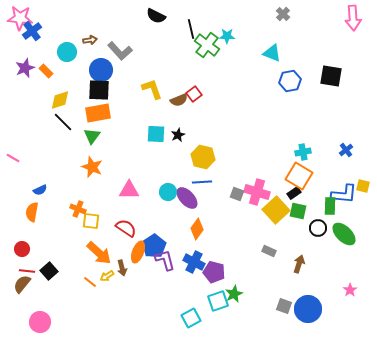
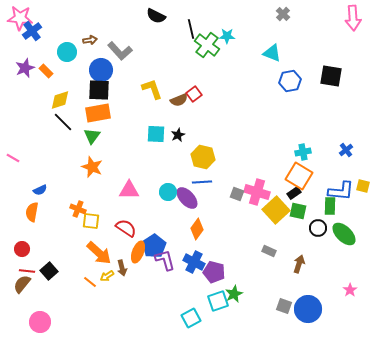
blue L-shape at (344, 194): moved 3 px left, 3 px up
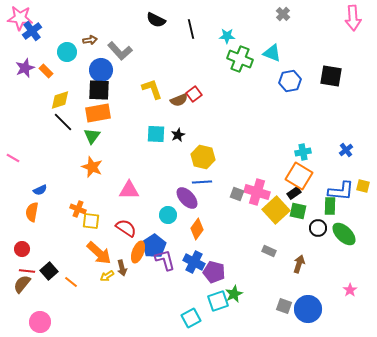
black semicircle at (156, 16): moved 4 px down
green cross at (207, 45): moved 33 px right, 14 px down; rotated 15 degrees counterclockwise
cyan circle at (168, 192): moved 23 px down
orange line at (90, 282): moved 19 px left
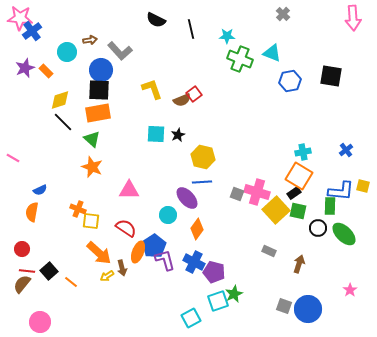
brown semicircle at (179, 100): moved 3 px right
green triangle at (92, 136): moved 3 px down; rotated 24 degrees counterclockwise
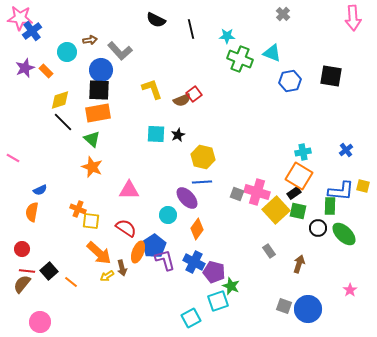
gray rectangle at (269, 251): rotated 32 degrees clockwise
green star at (234, 294): moved 3 px left, 8 px up; rotated 24 degrees counterclockwise
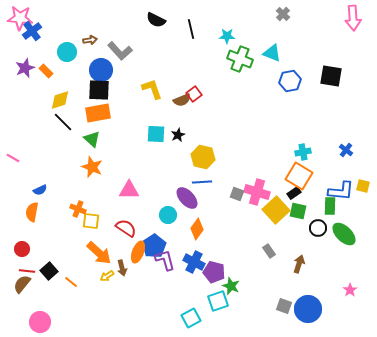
blue cross at (346, 150): rotated 16 degrees counterclockwise
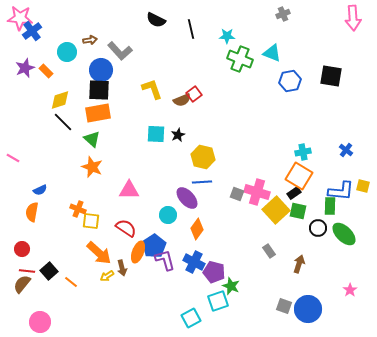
gray cross at (283, 14): rotated 24 degrees clockwise
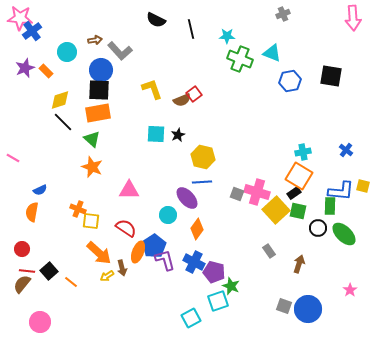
brown arrow at (90, 40): moved 5 px right
